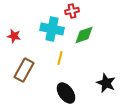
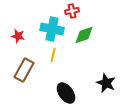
red star: moved 4 px right
yellow line: moved 7 px left, 3 px up
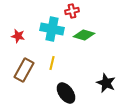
green diamond: rotated 35 degrees clockwise
yellow line: moved 1 px left, 8 px down
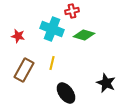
cyan cross: rotated 10 degrees clockwise
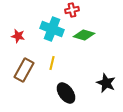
red cross: moved 1 px up
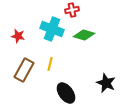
yellow line: moved 2 px left, 1 px down
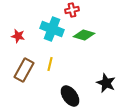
black ellipse: moved 4 px right, 3 px down
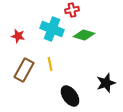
yellow line: rotated 24 degrees counterclockwise
black star: rotated 30 degrees clockwise
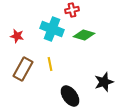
red star: moved 1 px left
brown rectangle: moved 1 px left, 1 px up
black star: moved 2 px left, 1 px up
